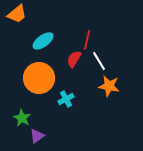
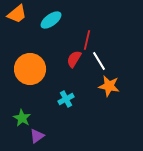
cyan ellipse: moved 8 px right, 21 px up
orange circle: moved 9 px left, 9 px up
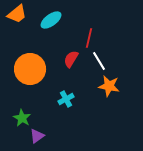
red line: moved 2 px right, 2 px up
red semicircle: moved 3 px left
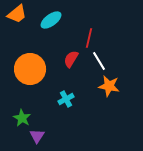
purple triangle: rotated 21 degrees counterclockwise
